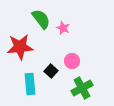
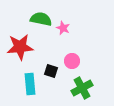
green semicircle: rotated 40 degrees counterclockwise
black square: rotated 24 degrees counterclockwise
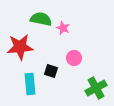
pink circle: moved 2 px right, 3 px up
green cross: moved 14 px right
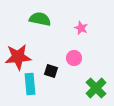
green semicircle: moved 1 px left
pink star: moved 18 px right
red star: moved 2 px left, 10 px down
green cross: rotated 15 degrees counterclockwise
